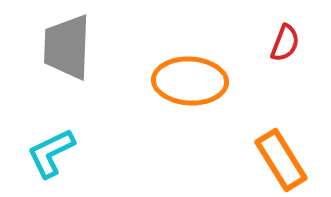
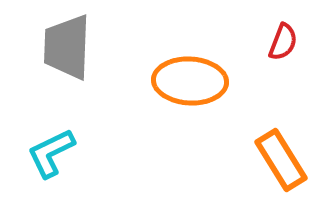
red semicircle: moved 2 px left, 1 px up
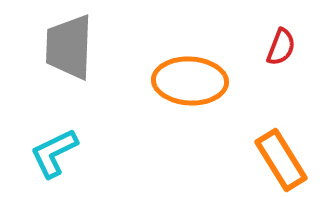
red semicircle: moved 2 px left, 5 px down
gray trapezoid: moved 2 px right
cyan L-shape: moved 3 px right
